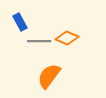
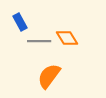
orange diamond: rotated 35 degrees clockwise
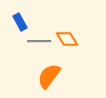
orange diamond: moved 1 px down
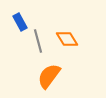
gray line: moved 1 px left; rotated 75 degrees clockwise
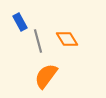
orange semicircle: moved 3 px left
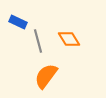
blue rectangle: moved 2 px left; rotated 36 degrees counterclockwise
orange diamond: moved 2 px right
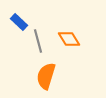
blue rectangle: moved 1 px right; rotated 18 degrees clockwise
orange semicircle: rotated 20 degrees counterclockwise
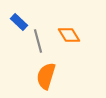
orange diamond: moved 4 px up
